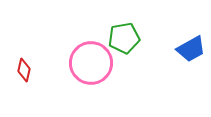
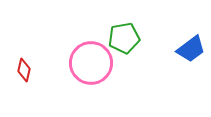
blue trapezoid: rotated 8 degrees counterclockwise
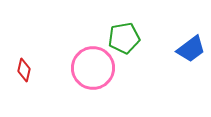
pink circle: moved 2 px right, 5 px down
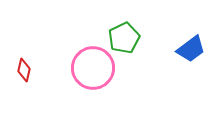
green pentagon: rotated 16 degrees counterclockwise
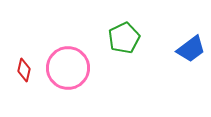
pink circle: moved 25 px left
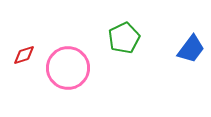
blue trapezoid: rotated 16 degrees counterclockwise
red diamond: moved 15 px up; rotated 60 degrees clockwise
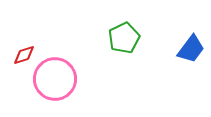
pink circle: moved 13 px left, 11 px down
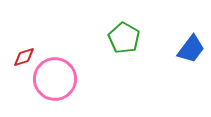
green pentagon: rotated 16 degrees counterclockwise
red diamond: moved 2 px down
